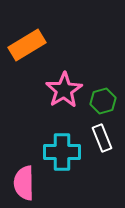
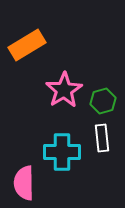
white rectangle: rotated 16 degrees clockwise
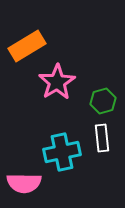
orange rectangle: moved 1 px down
pink star: moved 7 px left, 8 px up
cyan cross: rotated 12 degrees counterclockwise
pink semicircle: rotated 88 degrees counterclockwise
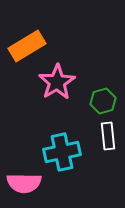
white rectangle: moved 6 px right, 2 px up
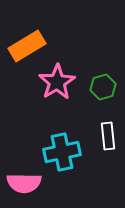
green hexagon: moved 14 px up
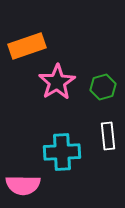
orange rectangle: rotated 12 degrees clockwise
cyan cross: rotated 9 degrees clockwise
pink semicircle: moved 1 px left, 2 px down
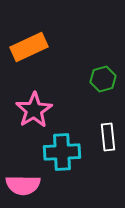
orange rectangle: moved 2 px right, 1 px down; rotated 6 degrees counterclockwise
pink star: moved 23 px left, 28 px down
green hexagon: moved 8 px up
white rectangle: moved 1 px down
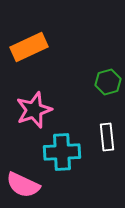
green hexagon: moved 5 px right, 3 px down
pink star: rotated 12 degrees clockwise
white rectangle: moved 1 px left
pink semicircle: rotated 24 degrees clockwise
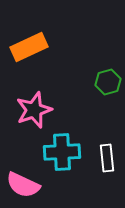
white rectangle: moved 21 px down
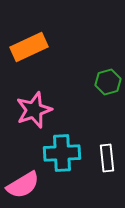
cyan cross: moved 1 px down
pink semicircle: rotated 56 degrees counterclockwise
